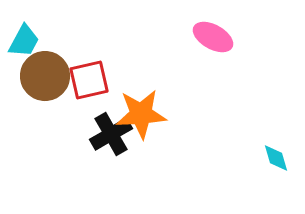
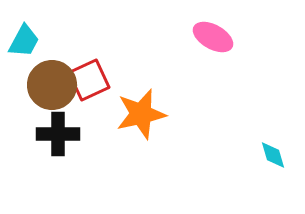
brown circle: moved 7 px right, 9 px down
red square: rotated 12 degrees counterclockwise
orange star: rotated 9 degrees counterclockwise
black cross: moved 53 px left; rotated 30 degrees clockwise
cyan diamond: moved 3 px left, 3 px up
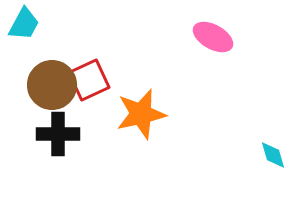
cyan trapezoid: moved 17 px up
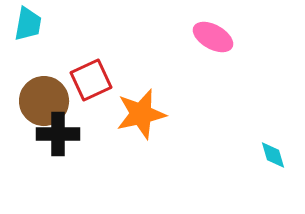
cyan trapezoid: moved 4 px right; rotated 18 degrees counterclockwise
red square: moved 2 px right
brown circle: moved 8 px left, 16 px down
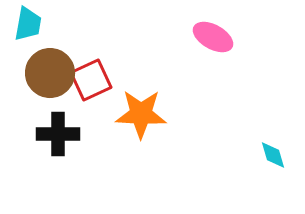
brown circle: moved 6 px right, 28 px up
orange star: rotated 15 degrees clockwise
